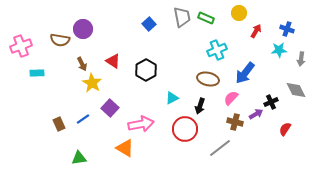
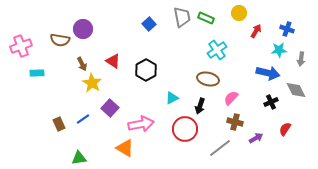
cyan cross: rotated 12 degrees counterclockwise
blue arrow: moved 23 px right; rotated 115 degrees counterclockwise
purple arrow: moved 24 px down
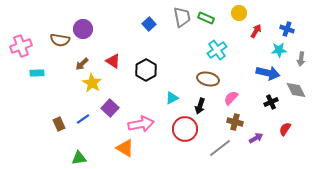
brown arrow: rotated 72 degrees clockwise
